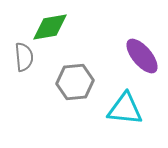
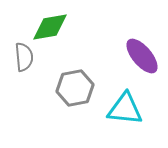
gray hexagon: moved 6 px down; rotated 6 degrees counterclockwise
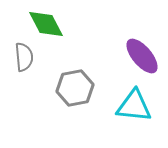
green diamond: moved 4 px left, 3 px up; rotated 72 degrees clockwise
cyan triangle: moved 9 px right, 3 px up
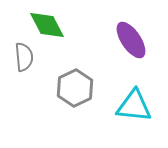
green diamond: moved 1 px right, 1 px down
purple ellipse: moved 11 px left, 16 px up; rotated 6 degrees clockwise
gray hexagon: rotated 15 degrees counterclockwise
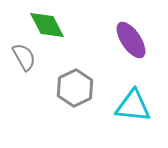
gray semicircle: rotated 24 degrees counterclockwise
cyan triangle: moved 1 px left
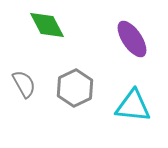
purple ellipse: moved 1 px right, 1 px up
gray semicircle: moved 27 px down
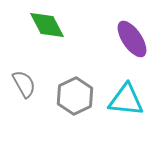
gray hexagon: moved 8 px down
cyan triangle: moved 7 px left, 6 px up
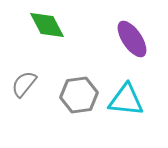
gray semicircle: rotated 112 degrees counterclockwise
gray hexagon: moved 4 px right, 1 px up; rotated 18 degrees clockwise
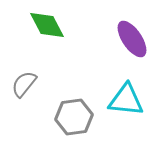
gray hexagon: moved 5 px left, 22 px down
